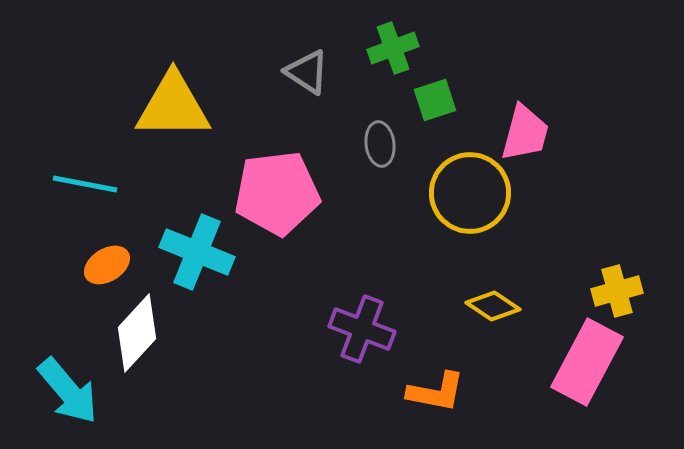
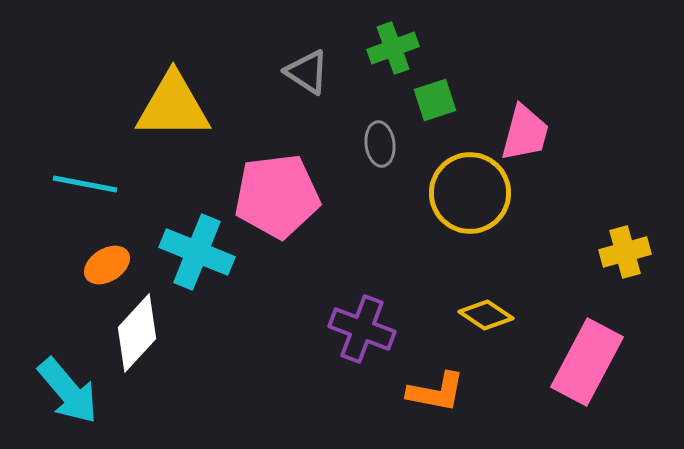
pink pentagon: moved 3 px down
yellow cross: moved 8 px right, 39 px up
yellow diamond: moved 7 px left, 9 px down
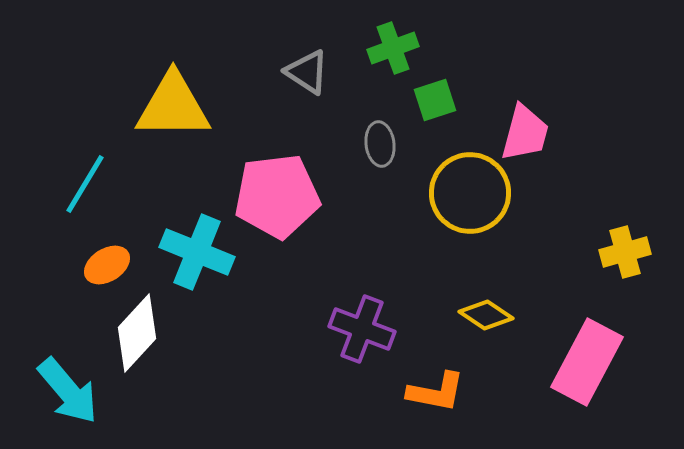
cyan line: rotated 70 degrees counterclockwise
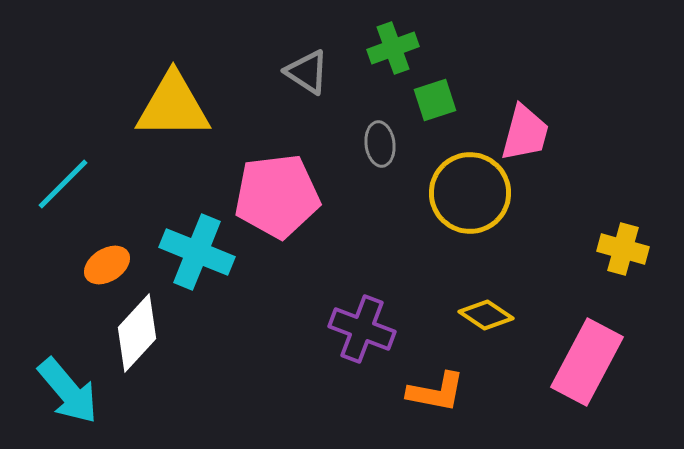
cyan line: moved 22 px left; rotated 14 degrees clockwise
yellow cross: moved 2 px left, 3 px up; rotated 30 degrees clockwise
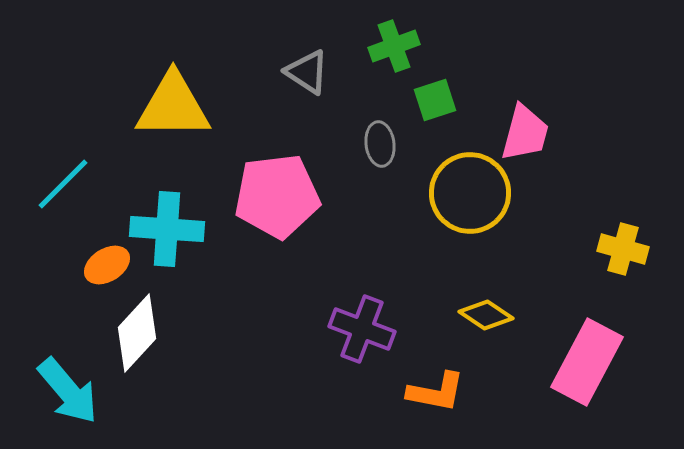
green cross: moved 1 px right, 2 px up
cyan cross: moved 30 px left, 23 px up; rotated 18 degrees counterclockwise
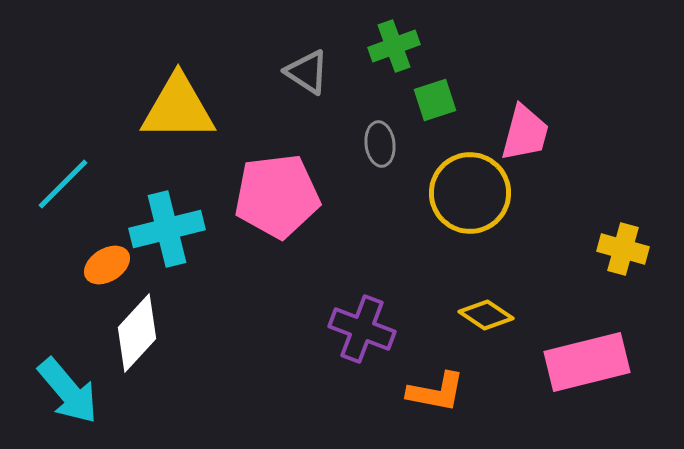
yellow triangle: moved 5 px right, 2 px down
cyan cross: rotated 18 degrees counterclockwise
pink rectangle: rotated 48 degrees clockwise
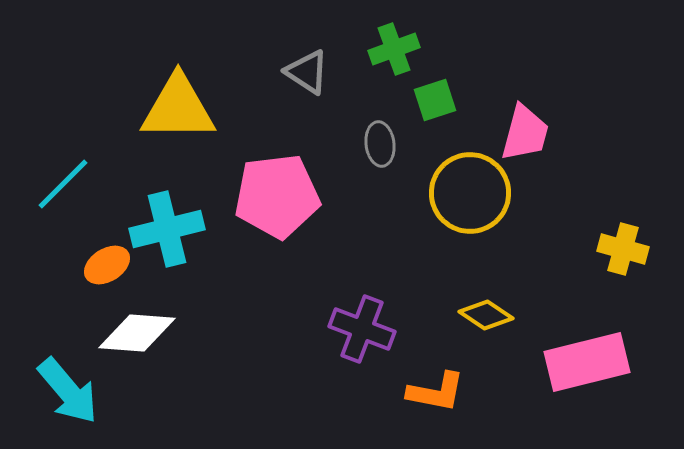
green cross: moved 3 px down
white diamond: rotated 52 degrees clockwise
